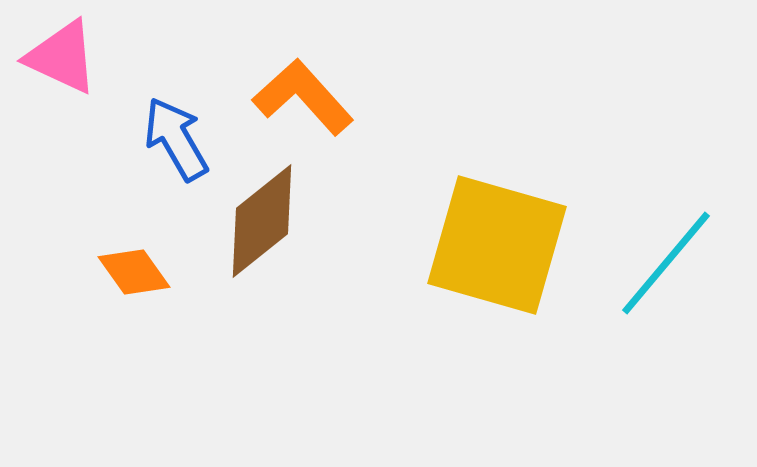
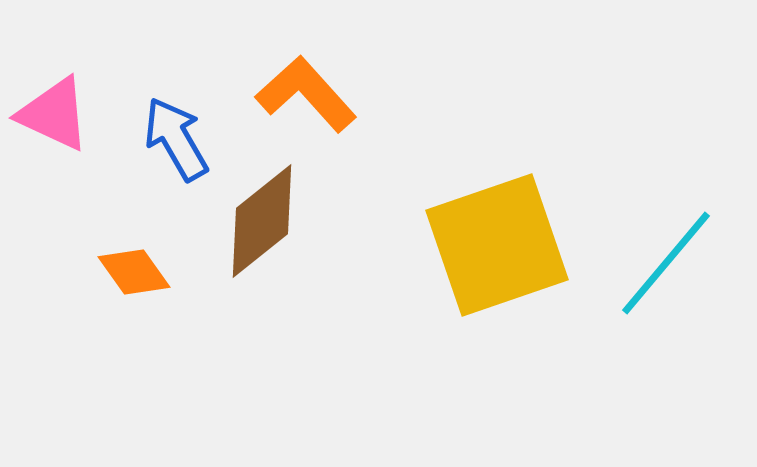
pink triangle: moved 8 px left, 57 px down
orange L-shape: moved 3 px right, 3 px up
yellow square: rotated 35 degrees counterclockwise
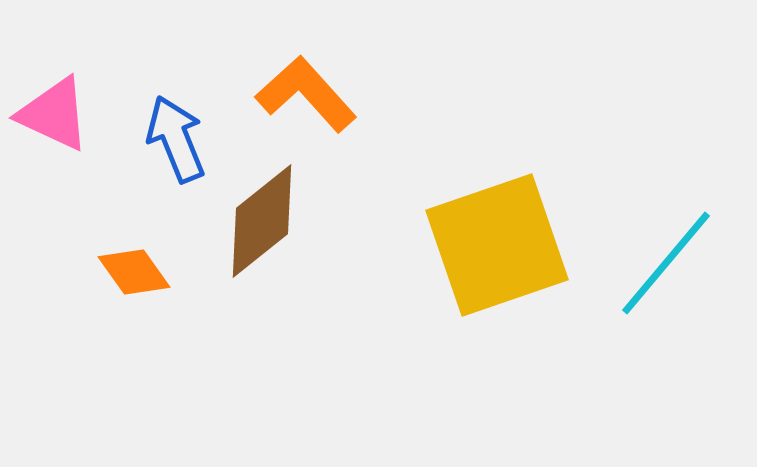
blue arrow: rotated 8 degrees clockwise
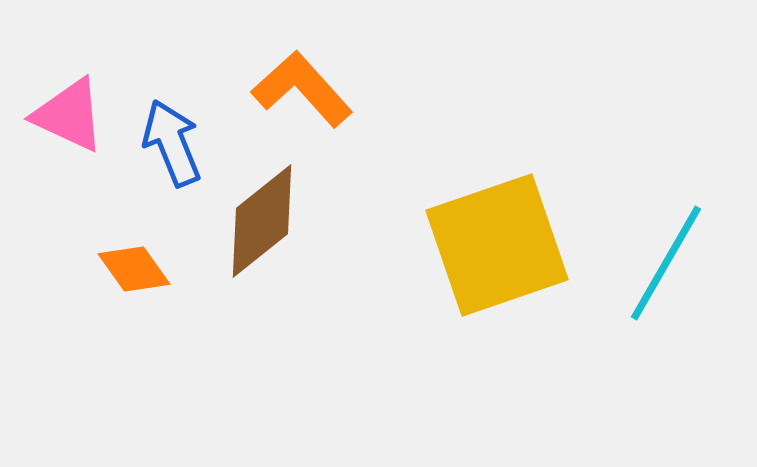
orange L-shape: moved 4 px left, 5 px up
pink triangle: moved 15 px right, 1 px down
blue arrow: moved 4 px left, 4 px down
cyan line: rotated 10 degrees counterclockwise
orange diamond: moved 3 px up
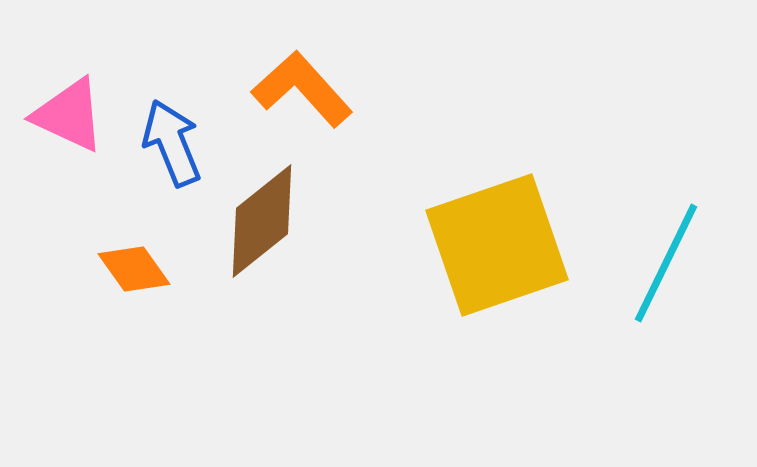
cyan line: rotated 4 degrees counterclockwise
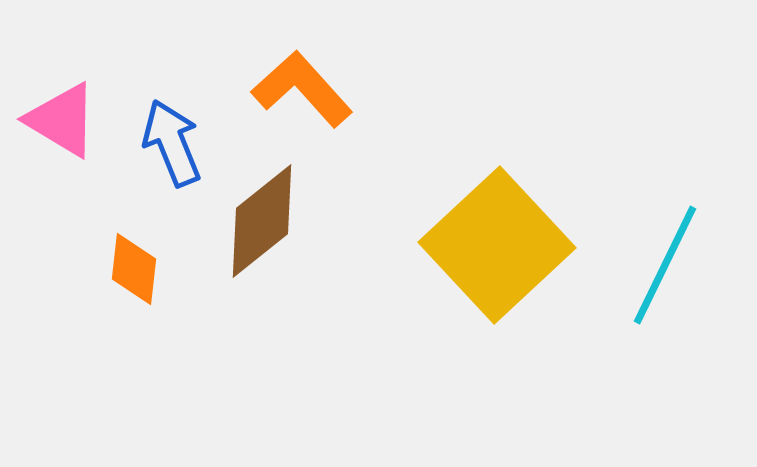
pink triangle: moved 7 px left, 5 px down; rotated 6 degrees clockwise
yellow square: rotated 24 degrees counterclockwise
cyan line: moved 1 px left, 2 px down
orange diamond: rotated 42 degrees clockwise
